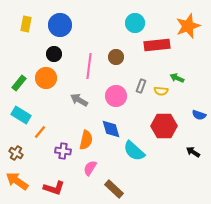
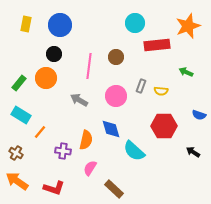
green arrow: moved 9 px right, 6 px up
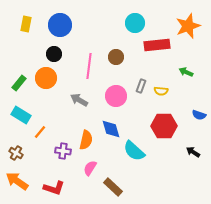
brown rectangle: moved 1 px left, 2 px up
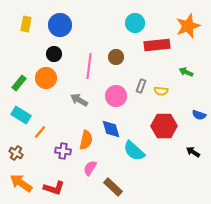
orange arrow: moved 4 px right, 2 px down
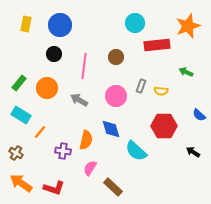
pink line: moved 5 px left
orange circle: moved 1 px right, 10 px down
blue semicircle: rotated 24 degrees clockwise
cyan semicircle: moved 2 px right
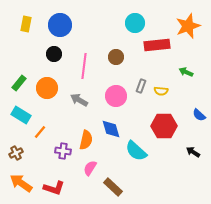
brown cross: rotated 32 degrees clockwise
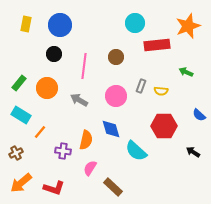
orange arrow: rotated 75 degrees counterclockwise
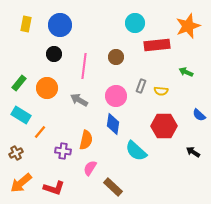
blue diamond: moved 2 px right, 5 px up; rotated 25 degrees clockwise
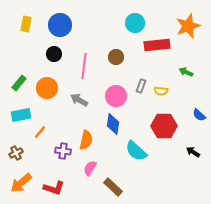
cyan rectangle: rotated 42 degrees counterclockwise
